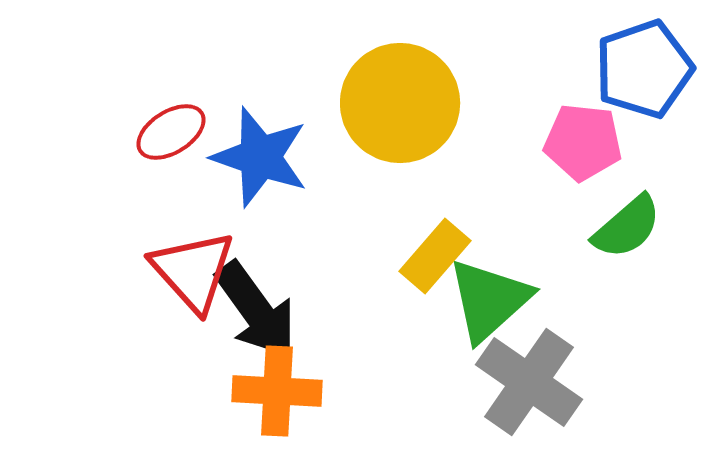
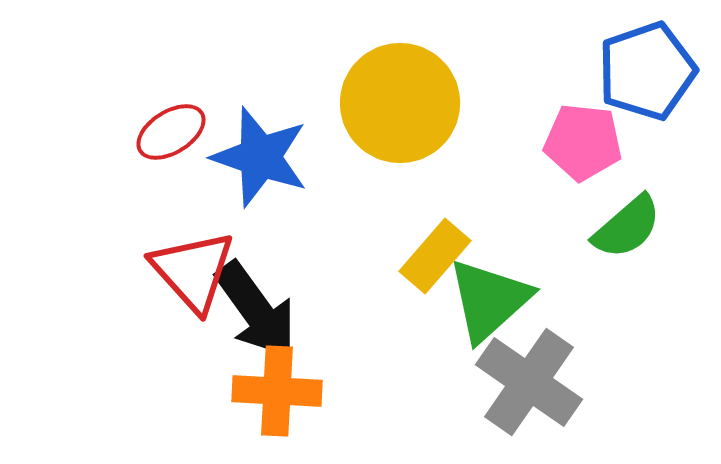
blue pentagon: moved 3 px right, 2 px down
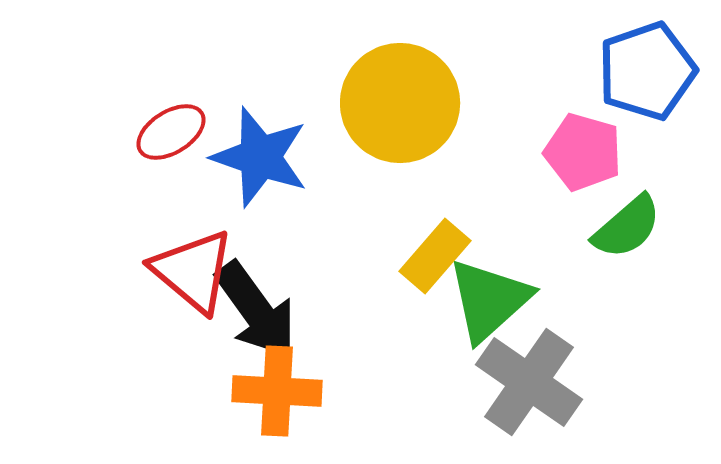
pink pentagon: moved 10 px down; rotated 10 degrees clockwise
red triangle: rotated 8 degrees counterclockwise
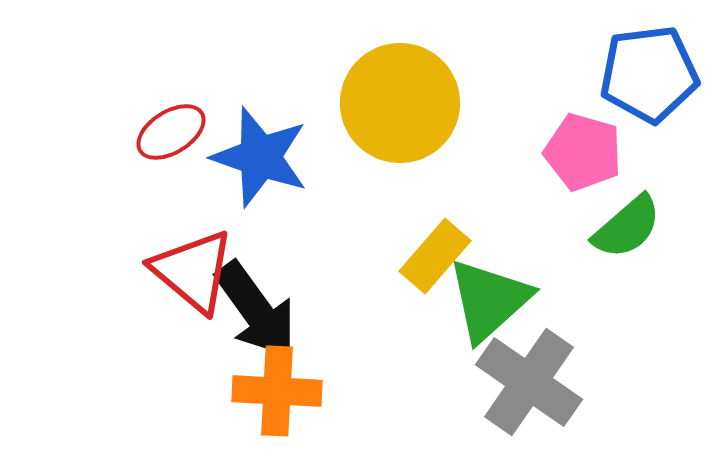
blue pentagon: moved 2 px right, 3 px down; rotated 12 degrees clockwise
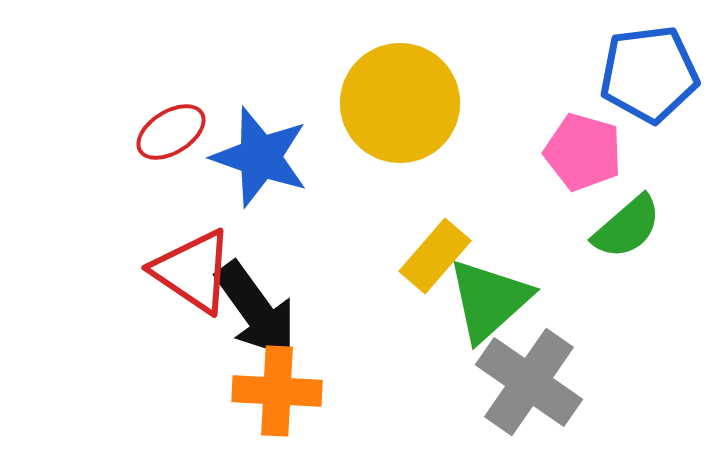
red triangle: rotated 6 degrees counterclockwise
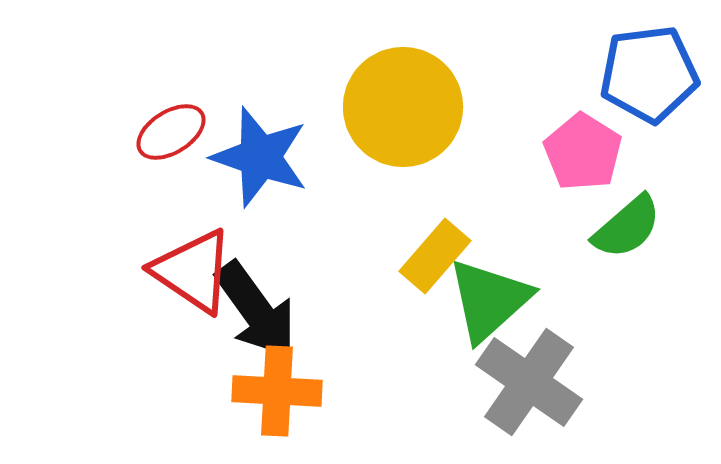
yellow circle: moved 3 px right, 4 px down
pink pentagon: rotated 16 degrees clockwise
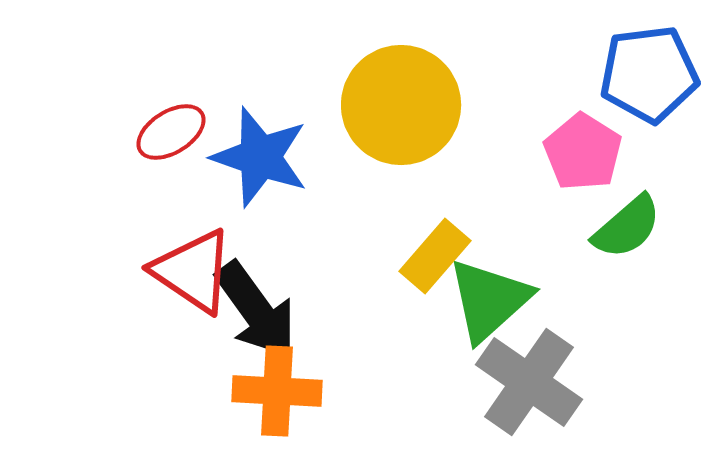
yellow circle: moved 2 px left, 2 px up
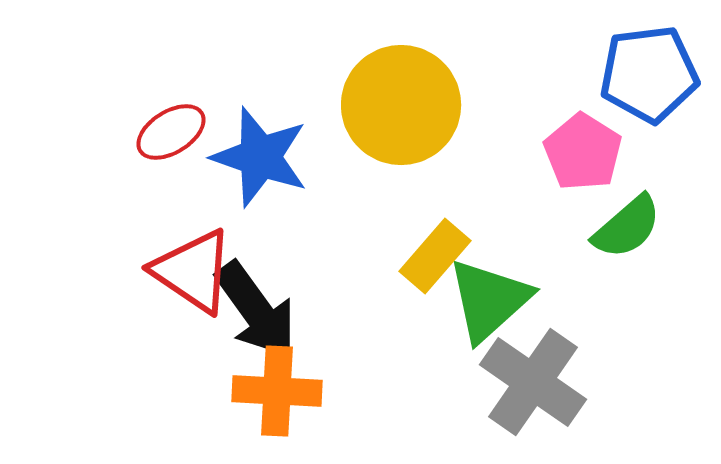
gray cross: moved 4 px right
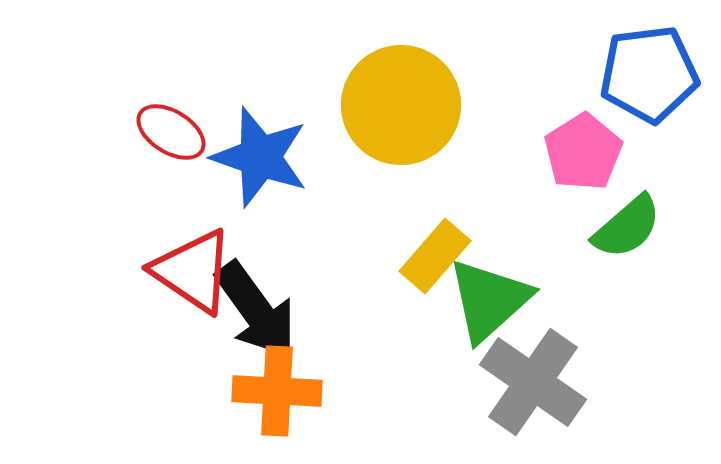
red ellipse: rotated 64 degrees clockwise
pink pentagon: rotated 8 degrees clockwise
